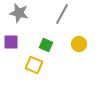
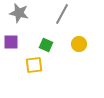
yellow square: rotated 30 degrees counterclockwise
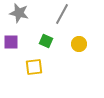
green square: moved 4 px up
yellow square: moved 2 px down
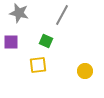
gray line: moved 1 px down
yellow circle: moved 6 px right, 27 px down
yellow square: moved 4 px right, 2 px up
